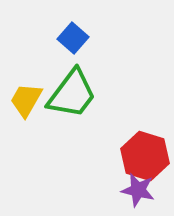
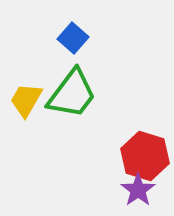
purple star: rotated 24 degrees clockwise
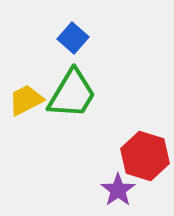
green trapezoid: rotated 6 degrees counterclockwise
yellow trapezoid: rotated 33 degrees clockwise
purple star: moved 20 px left
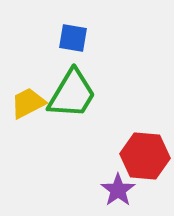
blue square: rotated 32 degrees counterclockwise
yellow trapezoid: moved 2 px right, 3 px down
red hexagon: rotated 12 degrees counterclockwise
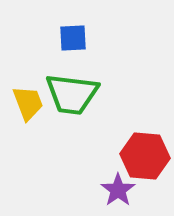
blue square: rotated 12 degrees counterclockwise
green trapezoid: rotated 66 degrees clockwise
yellow trapezoid: rotated 96 degrees clockwise
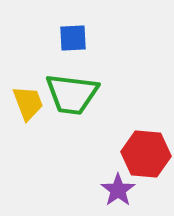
red hexagon: moved 1 px right, 2 px up
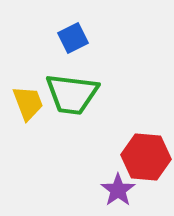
blue square: rotated 24 degrees counterclockwise
red hexagon: moved 3 px down
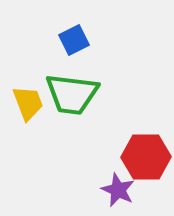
blue square: moved 1 px right, 2 px down
red hexagon: rotated 6 degrees counterclockwise
purple star: rotated 12 degrees counterclockwise
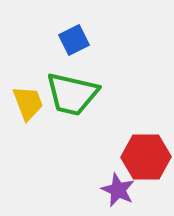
green trapezoid: rotated 6 degrees clockwise
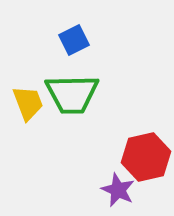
green trapezoid: rotated 14 degrees counterclockwise
red hexagon: rotated 12 degrees counterclockwise
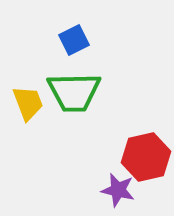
green trapezoid: moved 2 px right, 2 px up
purple star: rotated 12 degrees counterclockwise
